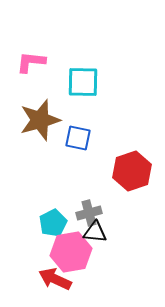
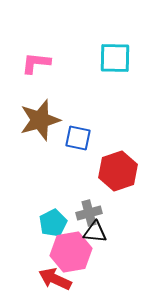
pink L-shape: moved 5 px right, 1 px down
cyan square: moved 32 px right, 24 px up
red hexagon: moved 14 px left
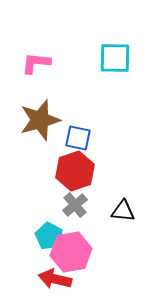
red hexagon: moved 43 px left
gray cross: moved 14 px left, 8 px up; rotated 25 degrees counterclockwise
cyan pentagon: moved 4 px left, 13 px down; rotated 16 degrees counterclockwise
black triangle: moved 28 px right, 21 px up
red arrow: rotated 12 degrees counterclockwise
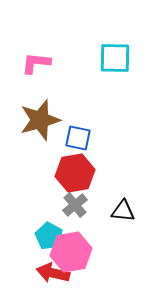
red hexagon: moved 2 px down; rotated 9 degrees clockwise
red arrow: moved 2 px left, 6 px up
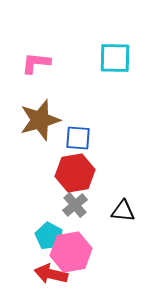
blue square: rotated 8 degrees counterclockwise
red arrow: moved 2 px left, 1 px down
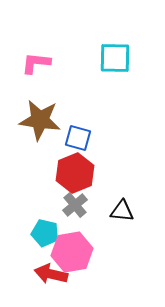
brown star: rotated 24 degrees clockwise
blue square: rotated 12 degrees clockwise
red hexagon: rotated 12 degrees counterclockwise
black triangle: moved 1 px left
cyan pentagon: moved 4 px left, 3 px up; rotated 16 degrees counterclockwise
pink hexagon: moved 1 px right
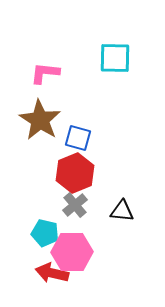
pink L-shape: moved 9 px right, 10 px down
brown star: rotated 24 degrees clockwise
pink hexagon: rotated 9 degrees clockwise
red arrow: moved 1 px right, 1 px up
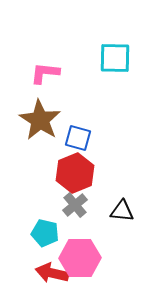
pink hexagon: moved 8 px right, 6 px down
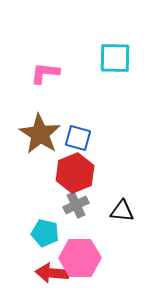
brown star: moved 14 px down
gray cross: moved 1 px right; rotated 15 degrees clockwise
red arrow: rotated 8 degrees counterclockwise
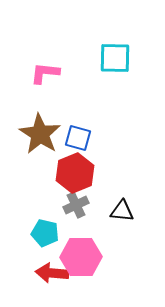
pink hexagon: moved 1 px right, 1 px up
